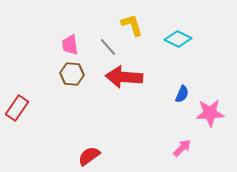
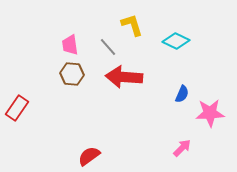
cyan diamond: moved 2 px left, 2 px down
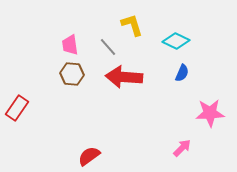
blue semicircle: moved 21 px up
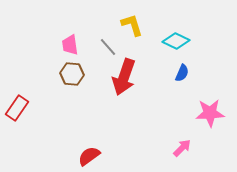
red arrow: rotated 75 degrees counterclockwise
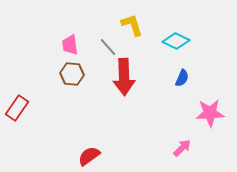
blue semicircle: moved 5 px down
red arrow: rotated 21 degrees counterclockwise
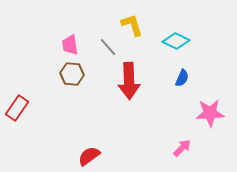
red arrow: moved 5 px right, 4 px down
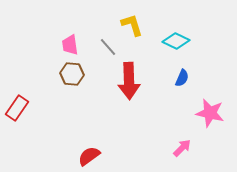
pink star: rotated 16 degrees clockwise
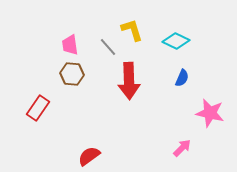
yellow L-shape: moved 5 px down
red rectangle: moved 21 px right
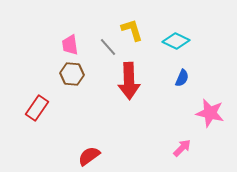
red rectangle: moved 1 px left
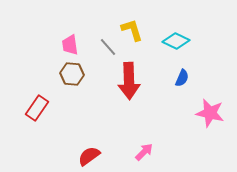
pink arrow: moved 38 px left, 4 px down
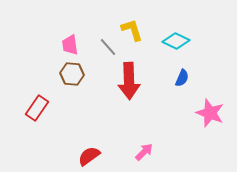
pink star: rotated 8 degrees clockwise
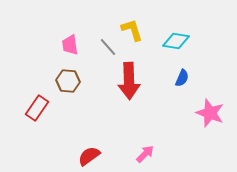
cyan diamond: rotated 16 degrees counterclockwise
brown hexagon: moved 4 px left, 7 px down
pink arrow: moved 1 px right, 2 px down
